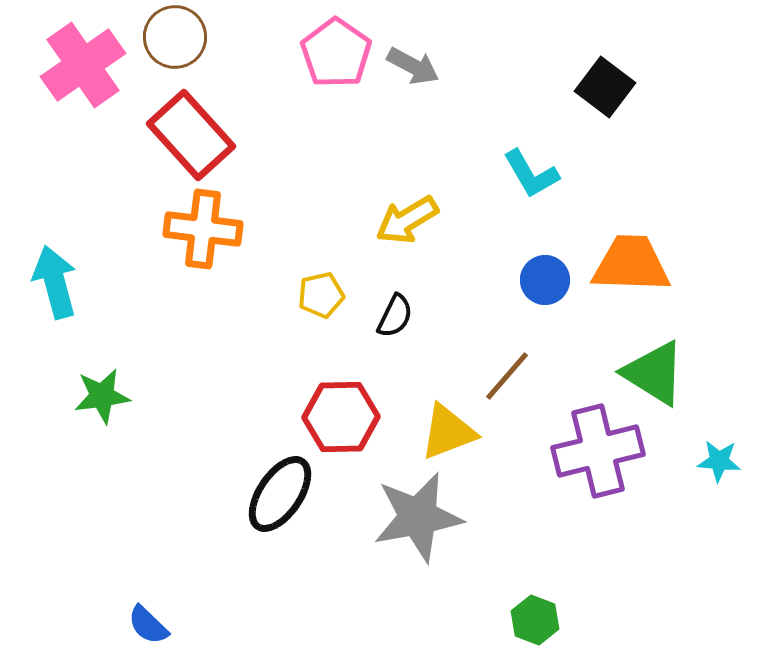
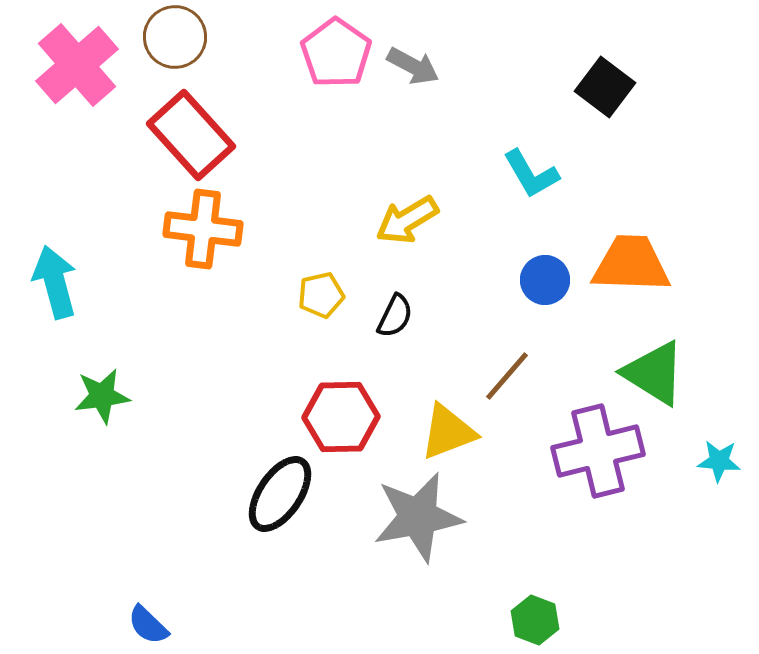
pink cross: moved 6 px left; rotated 6 degrees counterclockwise
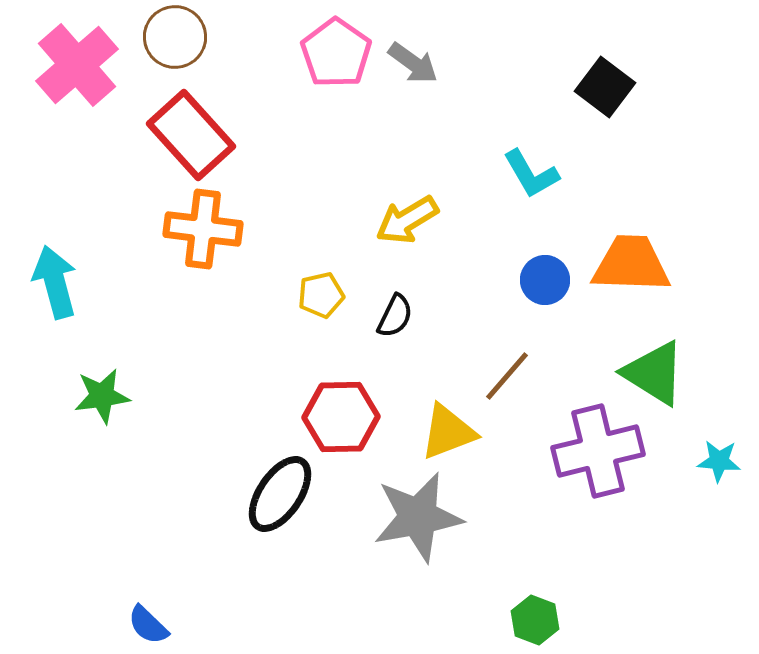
gray arrow: moved 3 px up; rotated 8 degrees clockwise
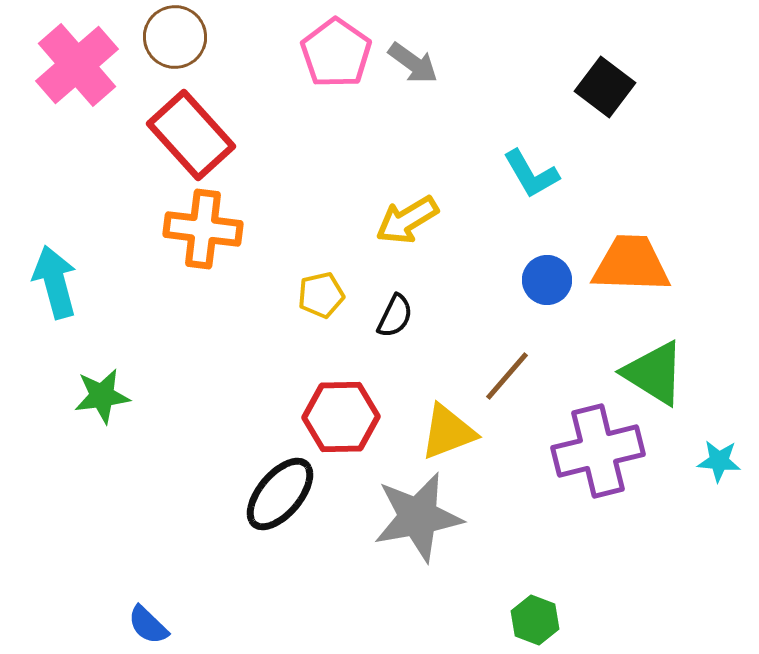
blue circle: moved 2 px right
black ellipse: rotated 6 degrees clockwise
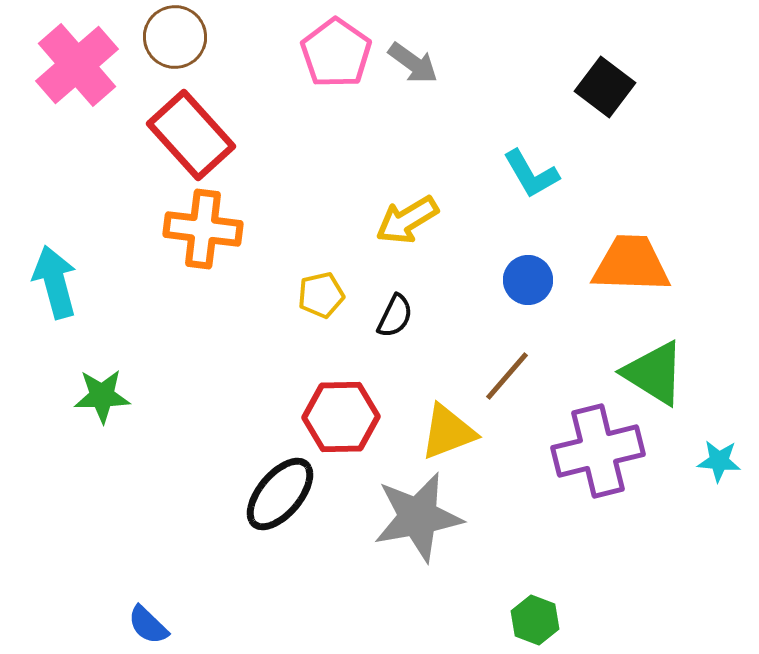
blue circle: moved 19 px left
green star: rotated 6 degrees clockwise
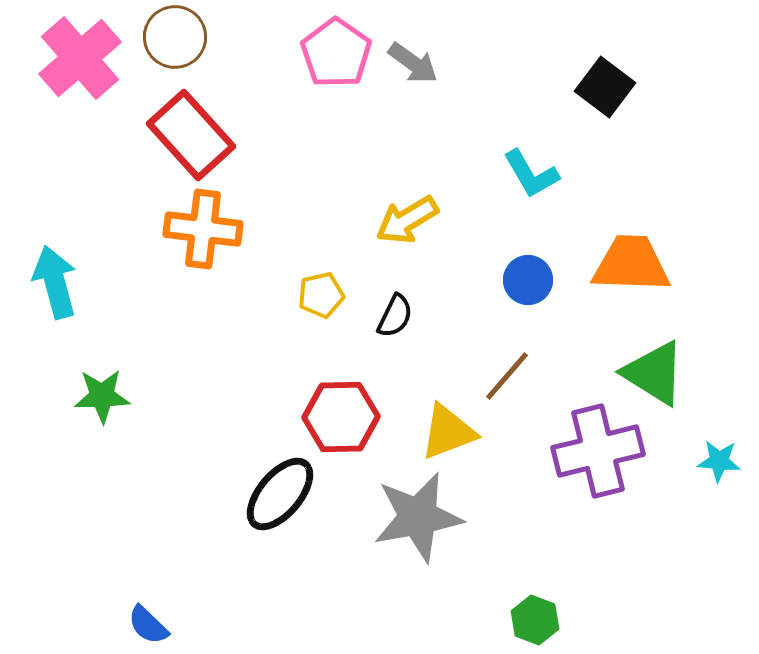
pink cross: moved 3 px right, 7 px up
